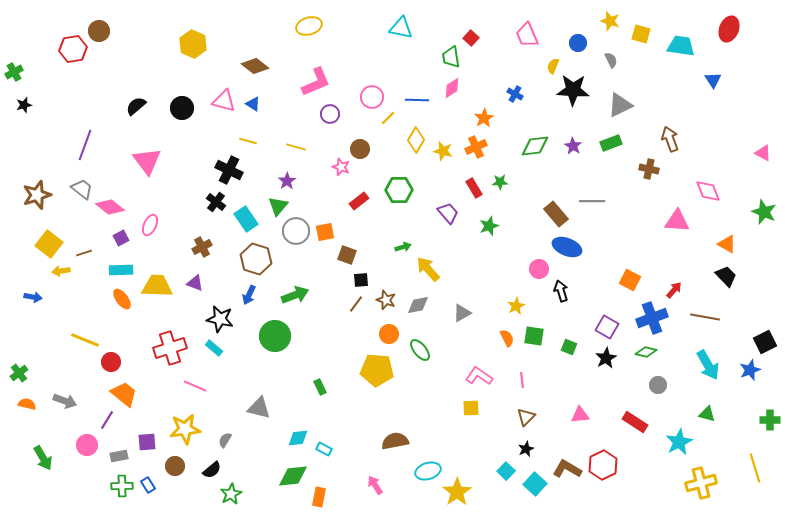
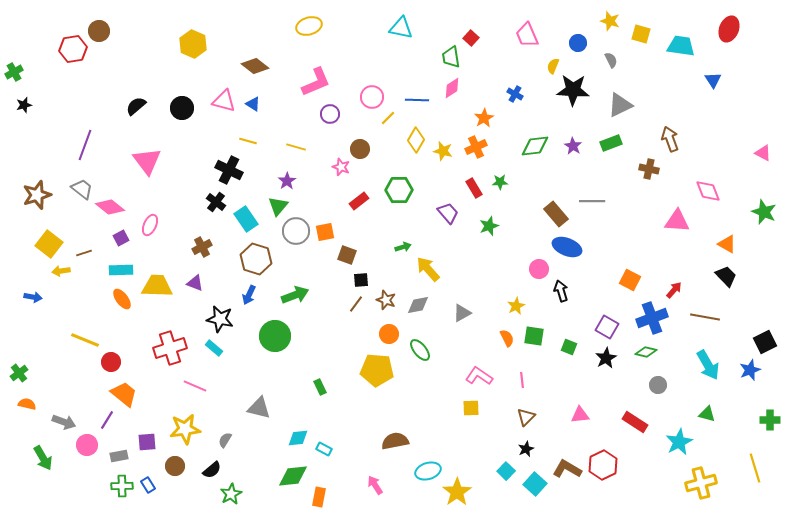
gray arrow at (65, 401): moved 1 px left, 21 px down
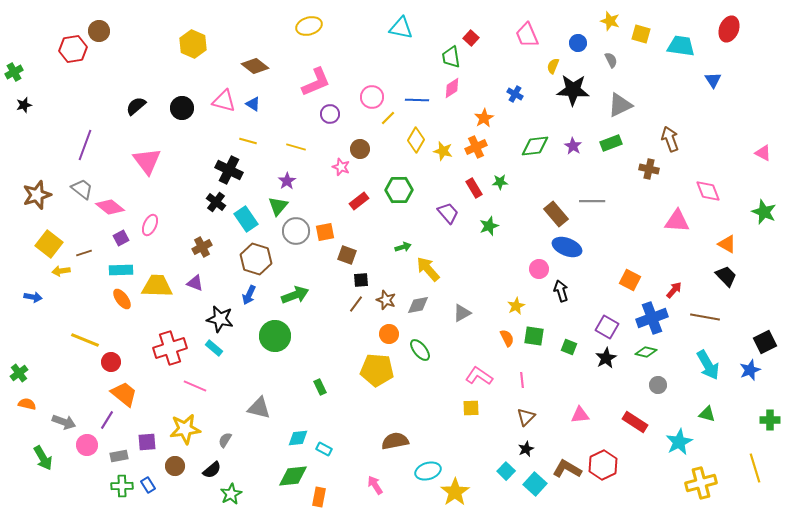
yellow star at (457, 492): moved 2 px left
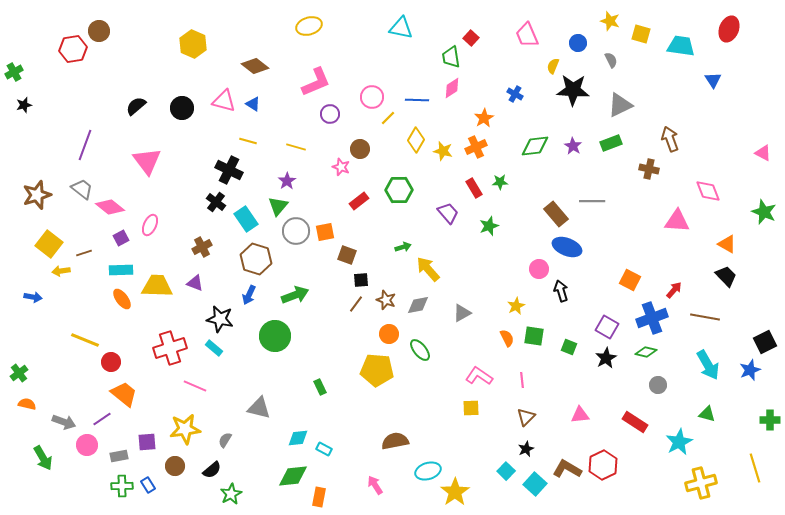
purple line at (107, 420): moved 5 px left, 1 px up; rotated 24 degrees clockwise
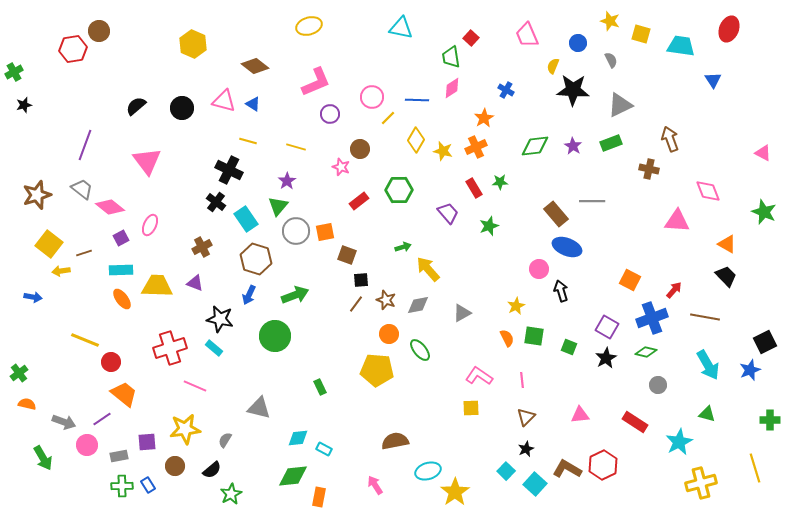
blue cross at (515, 94): moved 9 px left, 4 px up
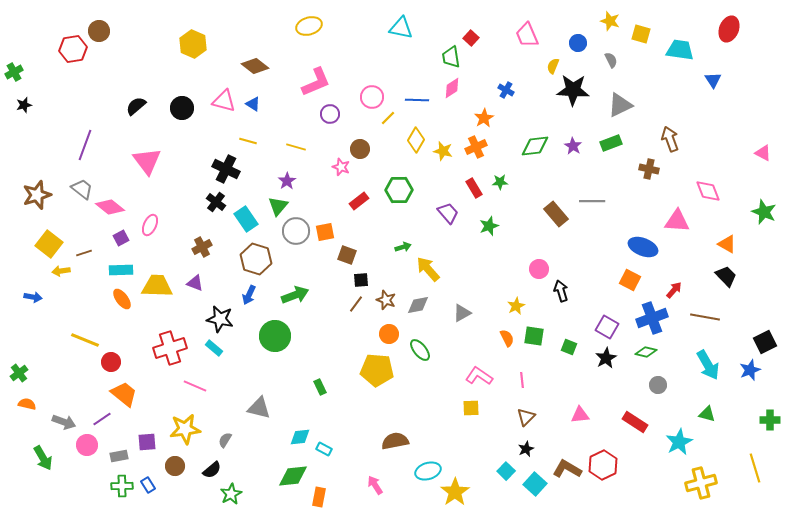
cyan trapezoid at (681, 46): moved 1 px left, 4 px down
black cross at (229, 170): moved 3 px left, 1 px up
blue ellipse at (567, 247): moved 76 px right
cyan diamond at (298, 438): moved 2 px right, 1 px up
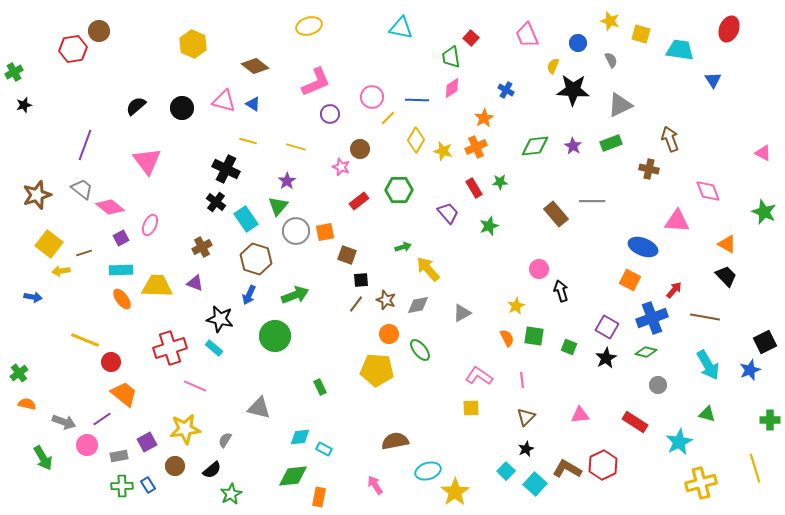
purple square at (147, 442): rotated 24 degrees counterclockwise
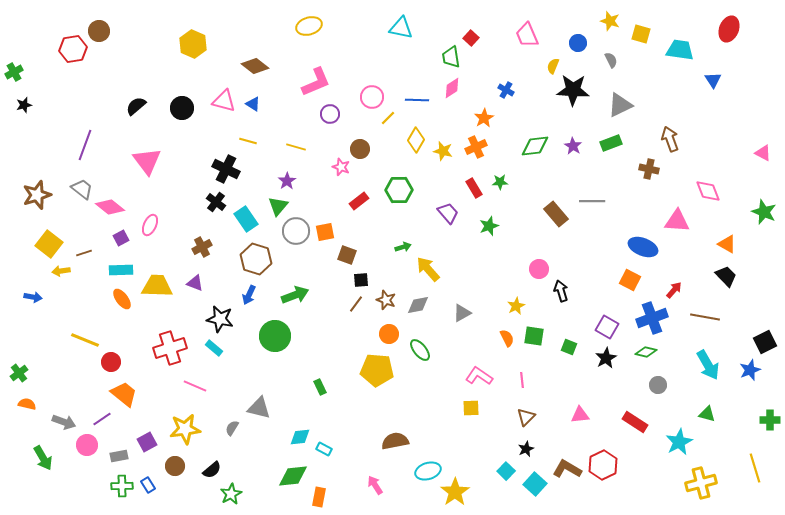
gray semicircle at (225, 440): moved 7 px right, 12 px up
